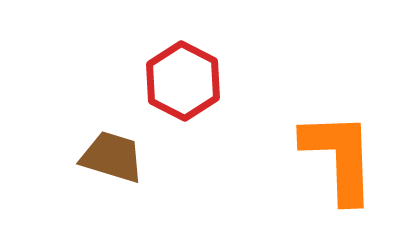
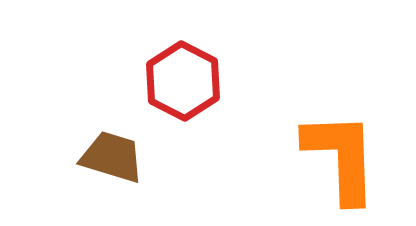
orange L-shape: moved 2 px right
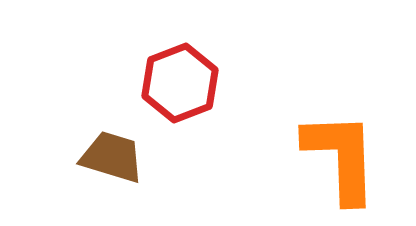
red hexagon: moved 3 px left, 2 px down; rotated 12 degrees clockwise
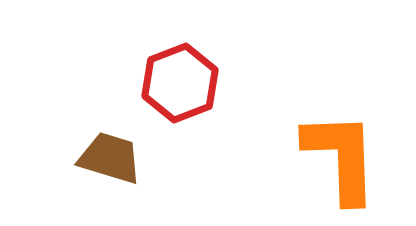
brown trapezoid: moved 2 px left, 1 px down
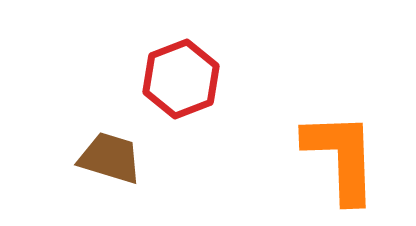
red hexagon: moved 1 px right, 4 px up
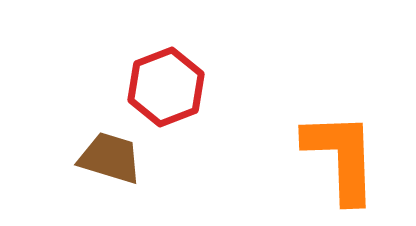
red hexagon: moved 15 px left, 8 px down
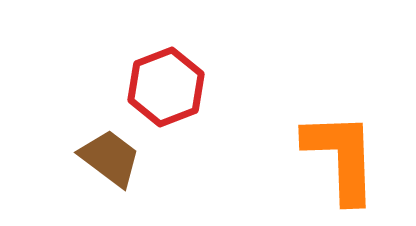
brown trapezoid: rotated 20 degrees clockwise
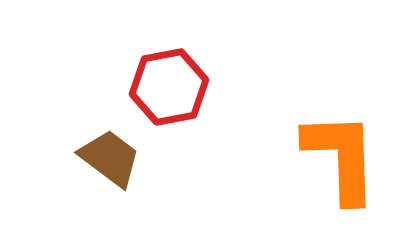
red hexagon: moved 3 px right; rotated 10 degrees clockwise
